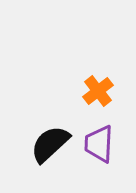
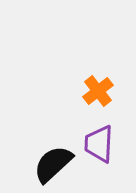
black semicircle: moved 3 px right, 20 px down
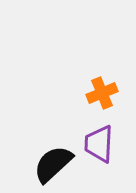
orange cross: moved 4 px right, 2 px down; rotated 16 degrees clockwise
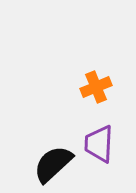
orange cross: moved 6 px left, 6 px up
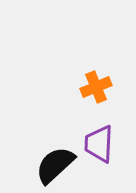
black semicircle: moved 2 px right, 1 px down
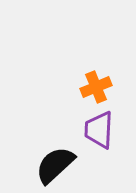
purple trapezoid: moved 14 px up
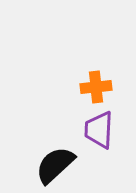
orange cross: rotated 16 degrees clockwise
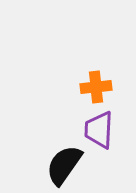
black semicircle: moved 9 px right; rotated 12 degrees counterclockwise
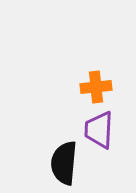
black semicircle: moved 2 px up; rotated 30 degrees counterclockwise
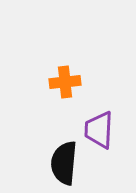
orange cross: moved 31 px left, 5 px up
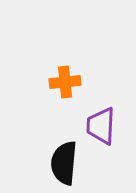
purple trapezoid: moved 2 px right, 4 px up
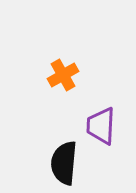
orange cross: moved 2 px left, 7 px up; rotated 24 degrees counterclockwise
